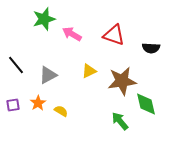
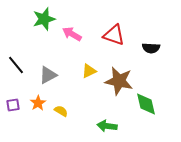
brown star: moved 3 px left; rotated 20 degrees clockwise
green arrow: moved 13 px left, 5 px down; rotated 42 degrees counterclockwise
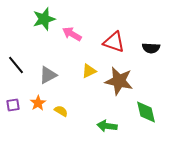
red triangle: moved 7 px down
green diamond: moved 8 px down
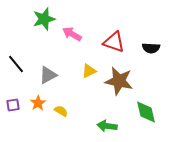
black line: moved 1 px up
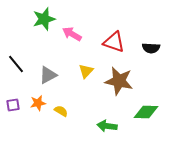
yellow triangle: moved 3 px left; rotated 21 degrees counterclockwise
orange star: rotated 21 degrees clockwise
green diamond: rotated 75 degrees counterclockwise
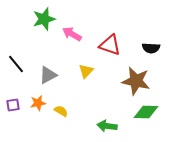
red triangle: moved 4 px left, 3 px down
brown star: moved 17 px right
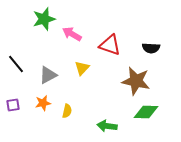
yellow triangle: moved 4 px left, 3 px up
orange star: moved 5 px right
yellow semicircle: moved 6 px right; rotated 72 degrees clockwise
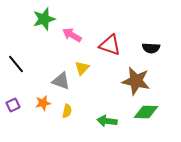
pink arrow: moved 1 px down
gray triangle: moved 13 px right, 6 px down; rotated 48 degrees clockwise
purple square: rotated 16 degrees counterclockwise
green arrow: moved 5 px up
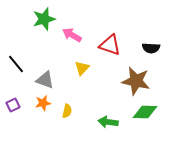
gray triangle: moved 16 px left, 1 px up
green diamond: moved 1 px left
green arrow: moved 1 px right, 1 px down
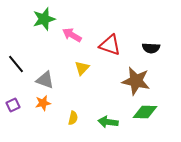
yellow semicircle: moved 6 px right, 7 px down
